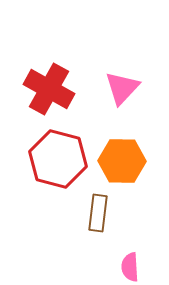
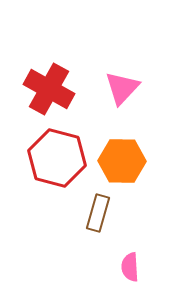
red hexagon: moved 1 px left, 1 px up
brown rectangle: rotated 9 degrees clockwise
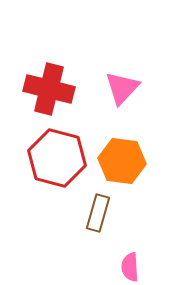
red cross: rotated 15 degrees counterclockwise
orange hexagon: rotated 6 degrees clockwise
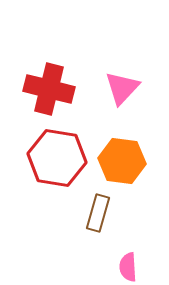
red hexagon: rotated 6 degrees counterclockwise
pink semicircle: moved 2 px left
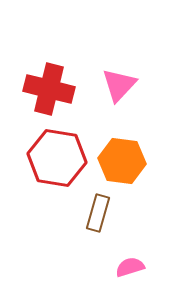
pink triangle: moved 3 px left, 3 px up
pink semicircle: moved 2 px right; rotated 76 degrees clockwise
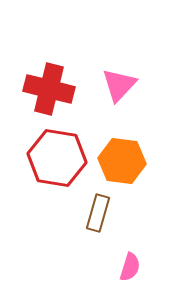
pink semicircle: rotated 124 degrees clockwise
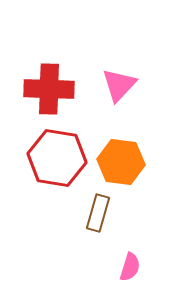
red cross: rotated 12 degrees counterclockwise
orange hexagon: moved 1 px left, 1 px down
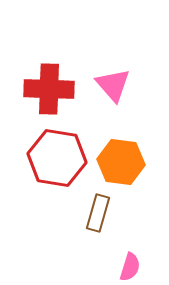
pink triangle: moved 6 px left; rotated 24 degrees counterclockwise
